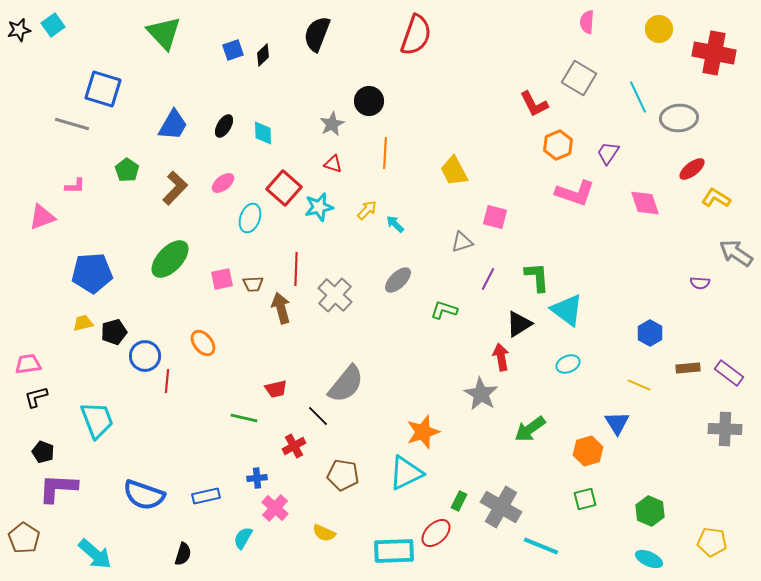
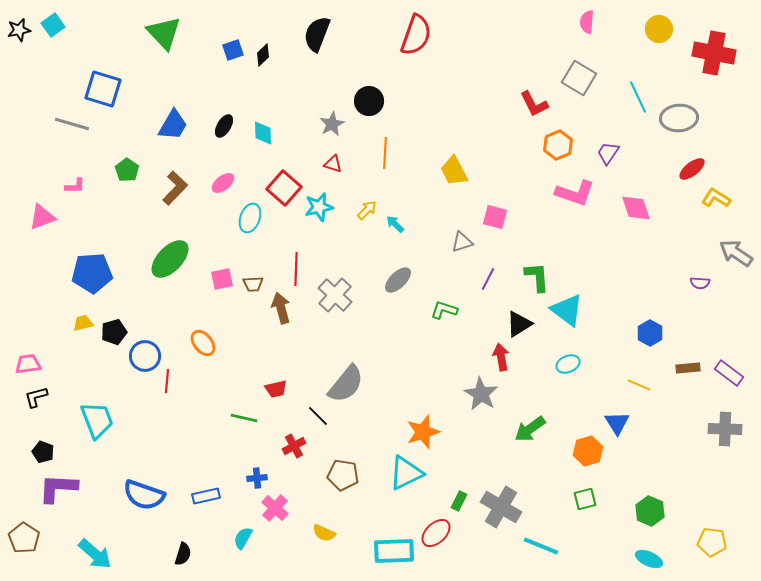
pink diamond at (645, 203): moved 9 px left, 5 px down
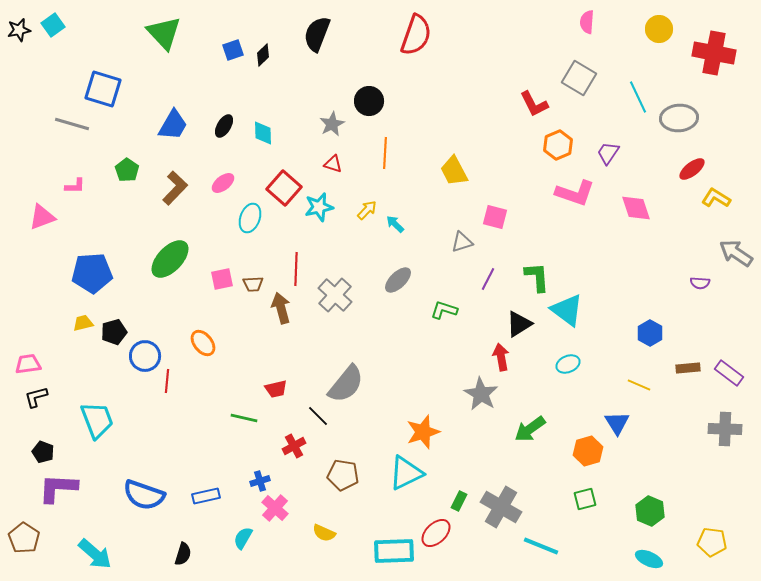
blue cross at (257, 478): moved 3 px right, 3 px down; rotated 12 degrees counterclockwise
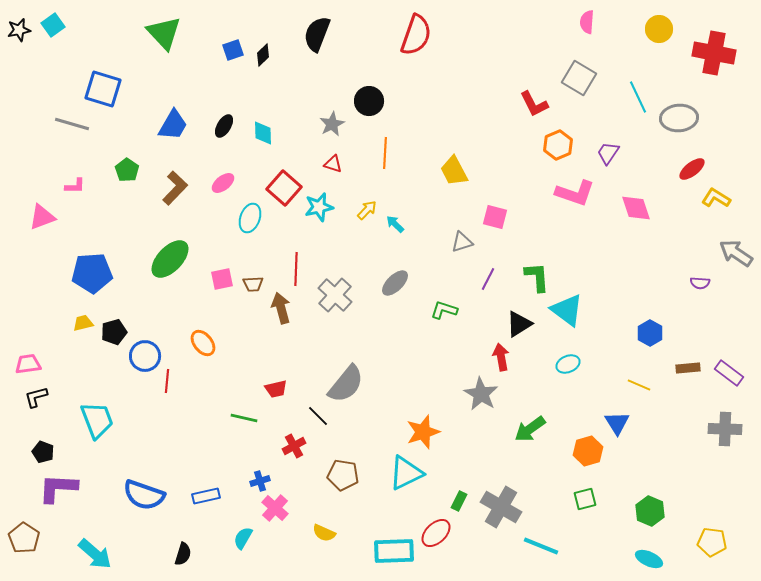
gray ellipse at (398, 280): moved 3 px left, 3 px down
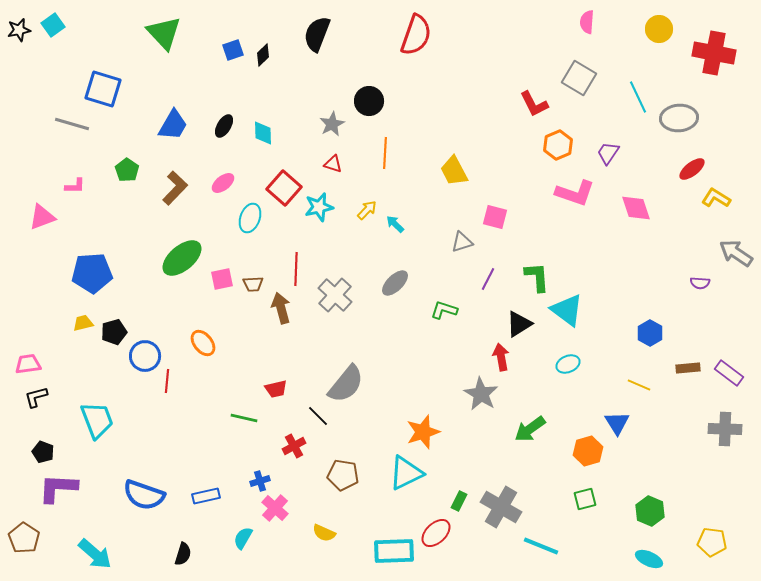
green ellipse at (170, 259): moved 12 px right, 1 px up; rotated 6 degrees clockwise
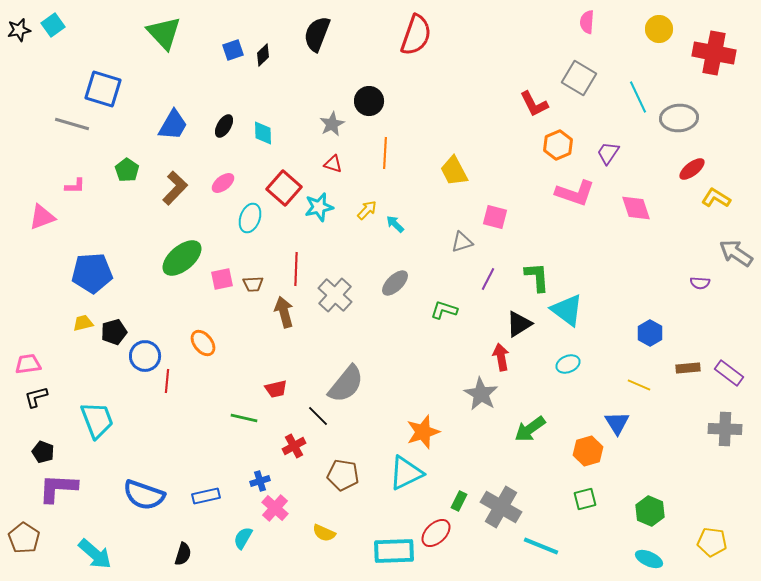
brown arrow at (281, 308): moved 3 px right, 4 px down
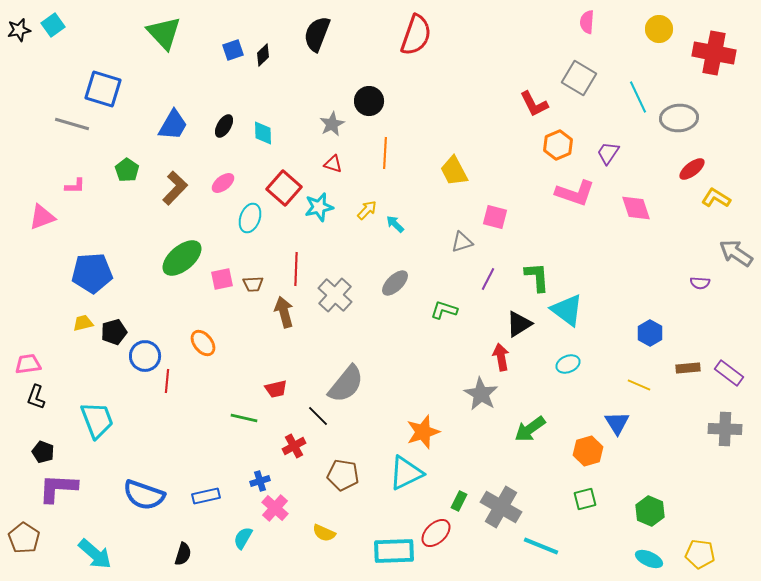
black L-shape at (36, 397): rotated 55 degrees counterclockwise
yellow pentagon at (712, 542): moved 12 px left, 12 px down
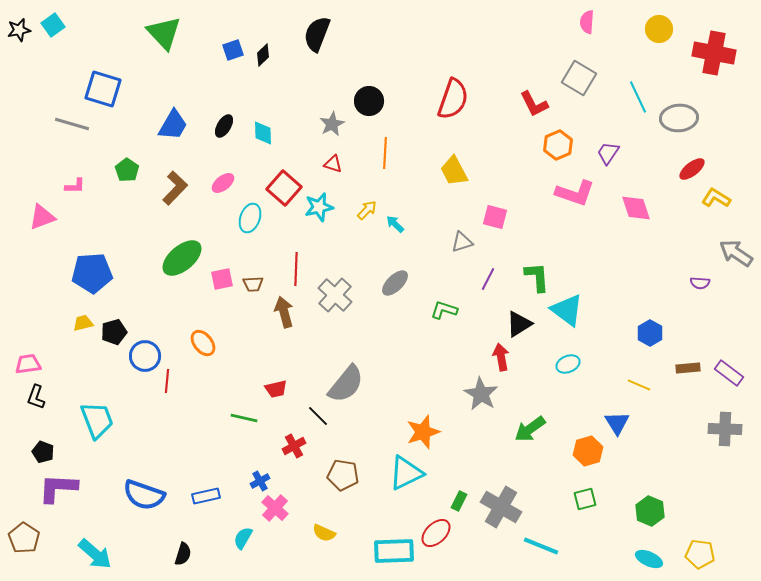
red semicircle at (416, 35): moved 37 px right, 64 px down
blue cross at (260, 481): rotated 12 degrees counterclockwise
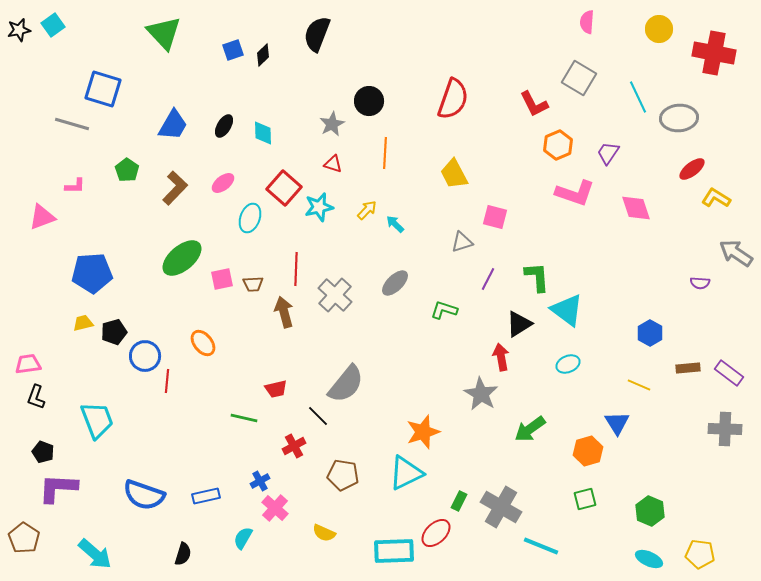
yellow trapezoid at (454, 171): moved 3 px down
